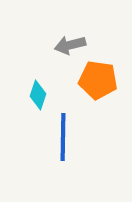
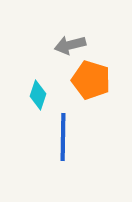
orange pentagon: moved 7 px left; rotated 9 degrees clockwise
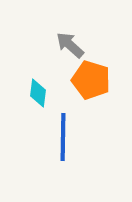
gray arrow: rotated 56 degrees clockwise
cyan diamond: moved 2 px up; rotated 12 degrees counterclockwise
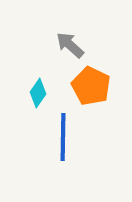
orange pentagon: moved 6 px down; rotated 9 degrees clockwise
cyan diamond: rotated 28 degrees clockwise
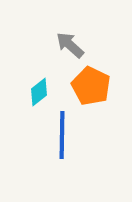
cyan diamond: moved 1 px right, 1 px up; rotated 16 degrees clockwise
blue line: moved 1 px left, 2 px up
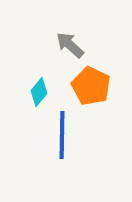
cyan diamond: rotated 12 degrees counterclockwise
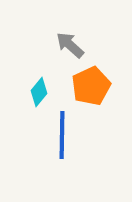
orange pentagon: rotated 21 degrees clockwise
